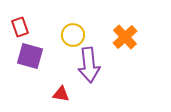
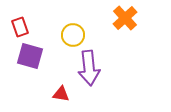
orange cross: moved 19 px up
purple arrow: moved 3 px down
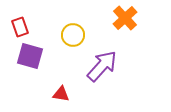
purple arrow: moved 13 px right, 2 px up; rotated 132 degrees counterclockwise
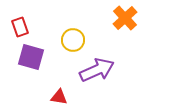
yellow circle: moved 5 px down
purple square: moved 1 px right, 1 px down
purple arrow: moved 5 px left, 4 px down; rotated 24 degrees clockwise
red triangle: moved 2 px left, 3 px down
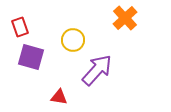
purple arrow: rotated 24 degrees counterclockwise
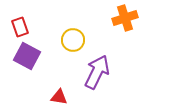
orange cross: rotated 25 degrees clockwise
purple square: moved 4 px left, 1 px up; rotated 12 degrees clockwise
purple arrow: moved 2 px down; rotated 16 degrees counterclockwise
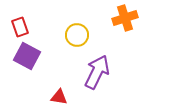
yellow circle: moved 4 px right, 5 px up
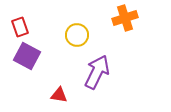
red triangle: moved 2 px up
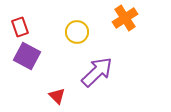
orange cross: rotated 15 degrees counterclockwise
yellow circle: moved 3 px up
purple arrow: rotated 20 degrees clockwise
red triangle: moved 2 px left, 1 px down; rotated 36 degrees clockwise
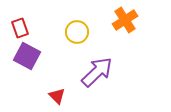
orange cross: moved 2 px down
red rectangle: moved 1 px down
